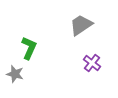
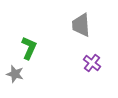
gray trapezoid: rotated 60 degrees counterclockwise
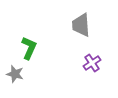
purple cross: rotated 18 degrees clockwise
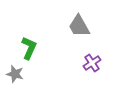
gray trapezoid: moved 2 px left, 1 px down; rotated 25 degrees counterclockwise
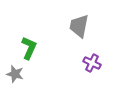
gray trapezoid: rotated 40 degrees clockwise
purple cross: rotated 30 degrees counterclockwise
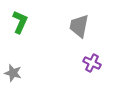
green L-shape: moved 9 px left, 26 px up
gray star: moved 2 px left, 1 px up
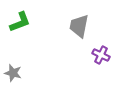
green L-shape: rotated 45 degrees clockwise
purple cross: moved 9 px right, 8 px up
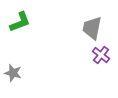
gray trapezoid: moved 13 px right, 2 px down
purple cross: rotated 12 degrees clockwise
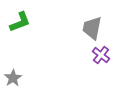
gray star: moved 5 px down; rotated 24 degrees clockwise
